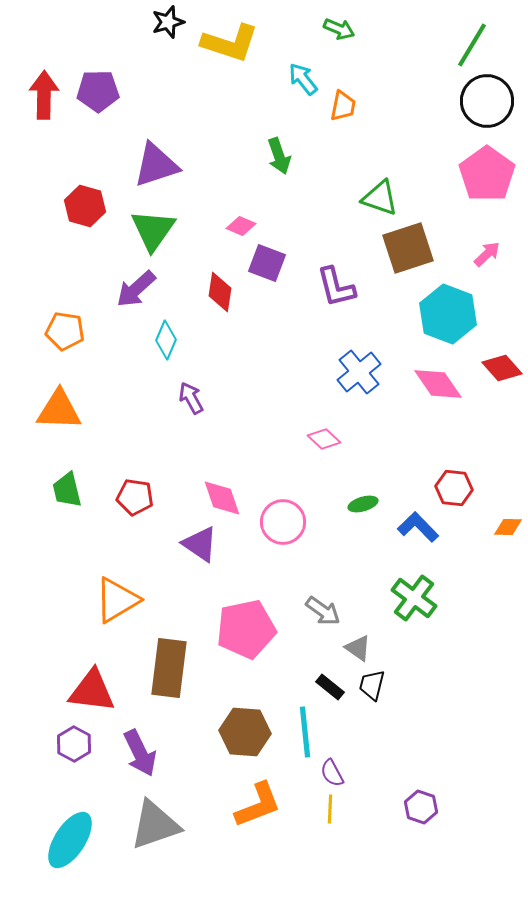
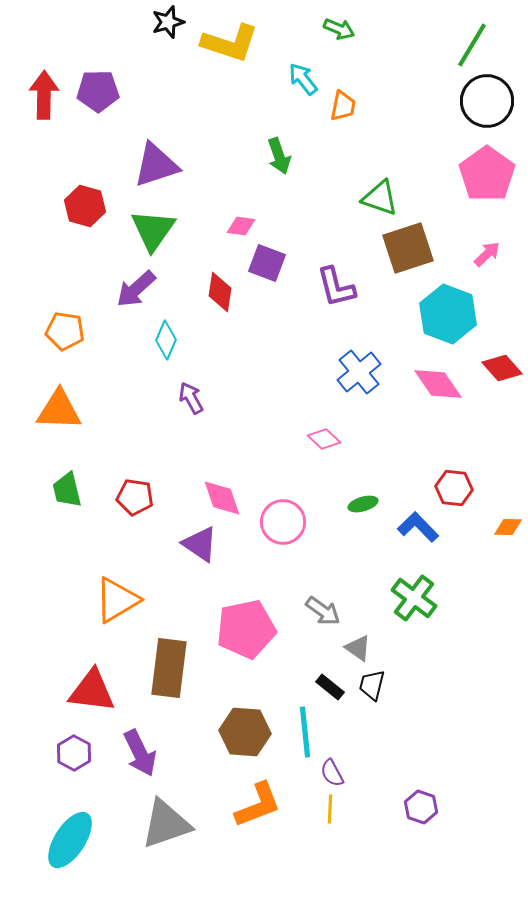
pink diamond at (241, 226): rotated 16 degrees counterclockwise
purple hexagon at (74, 744): moved 9 px down
gray triangle at (155, 825): moved 11 px right, 1 px up
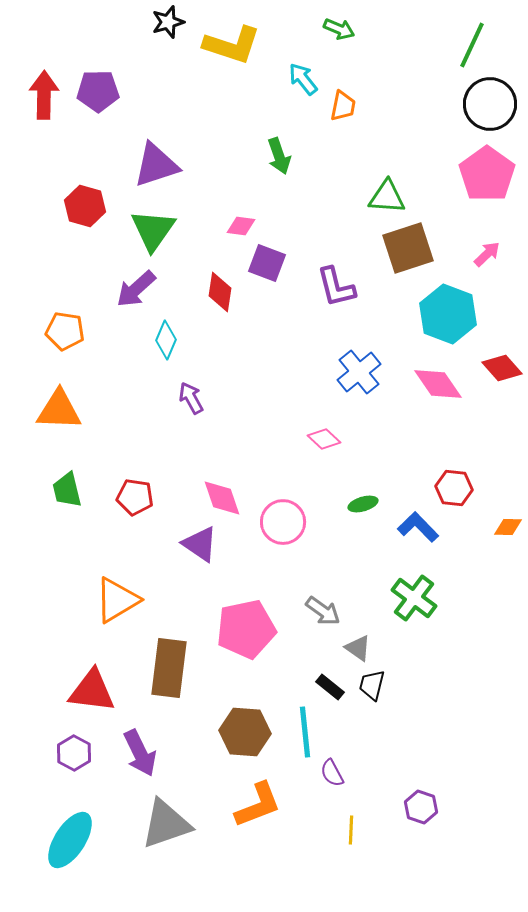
yellow L-shape at (230, 43): moved 2 px right, 2 px down
green line at (472, 45): rotated 6 degrees counterclockwise
black circle at (487, 101): moved 3 px right, 3 px down
green triangle at (380, 198): moved 7 px right, 1 px up; rotated 15 degrees counterclockwise
yellow line at (330, 809): moved 21 px right, 21 px down
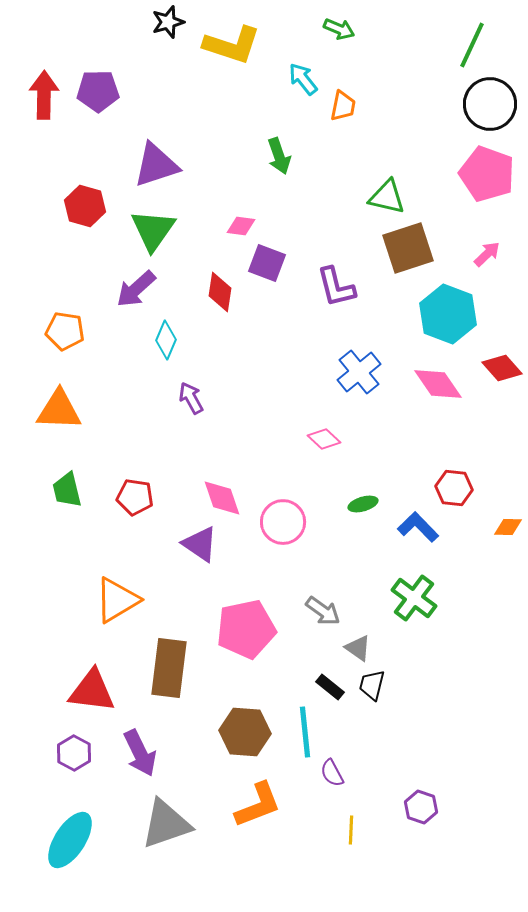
pink pentagon at (487, 174): rotated 16 degrees counterclockwise
green triangle at (387, 197): rotated 9 degrees clockwise
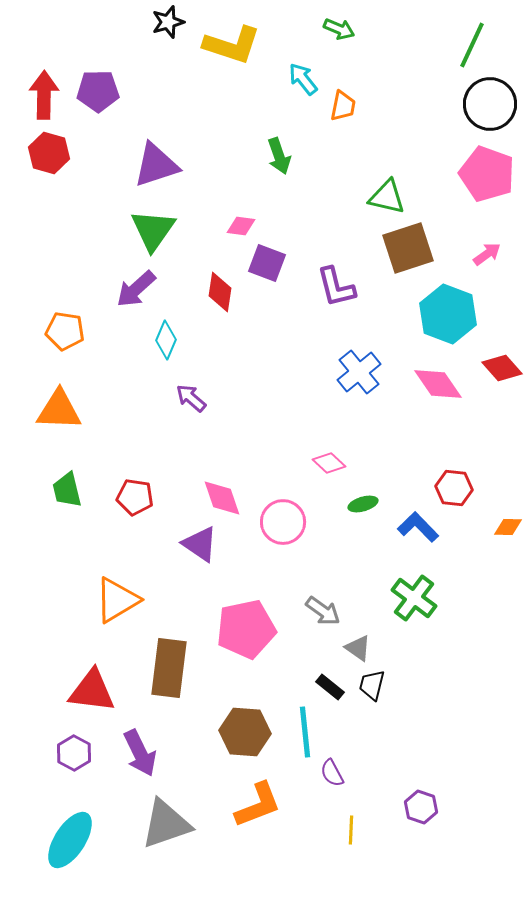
red hexagon at (85, 206): moved 36 px left, 53 px up
pink arrow at (487, 254): rotated 8 degrees clockwise
purple arrow at (191, 398): rotated 20 degrees counterclockwise
pink diamond at (324, 439): moved 5 px right, 24 px down
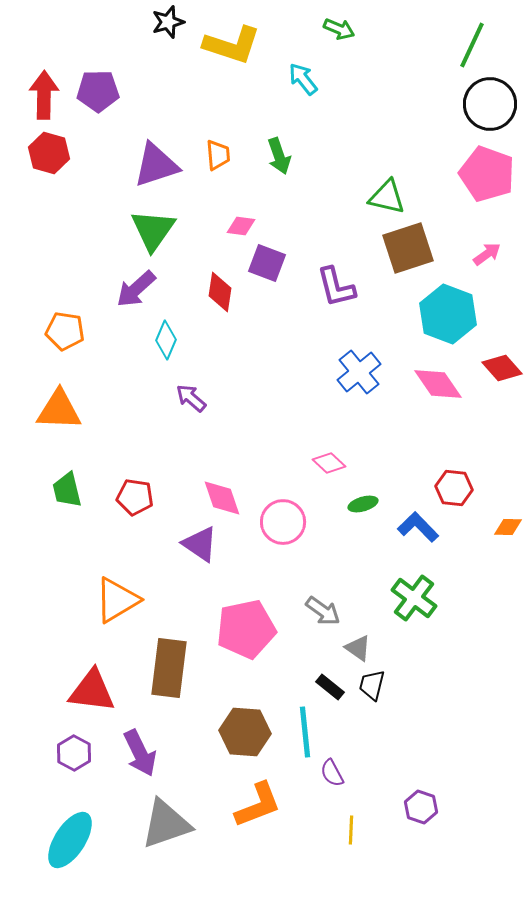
orange trapezoid at (343, 106): moved 125 px left, 49 px down; rotated 16 degrees counterclockwise
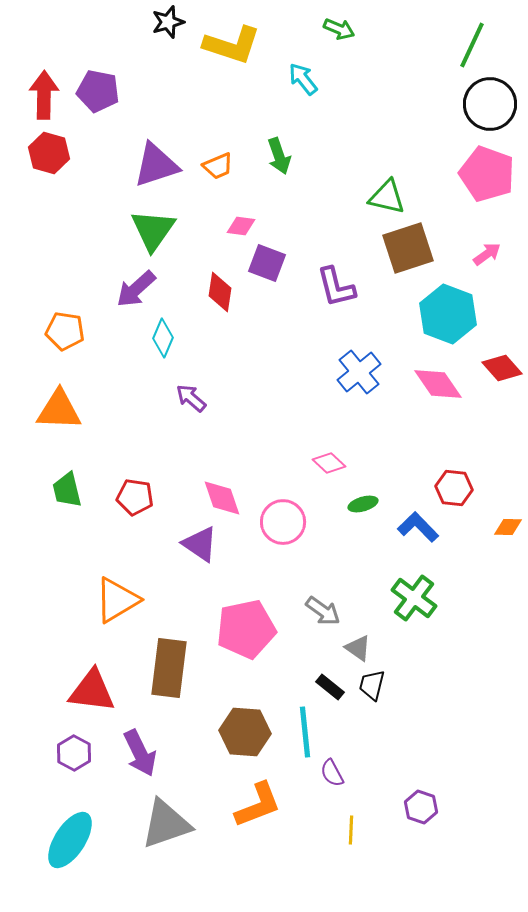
purple pentagon at (98, 91): rotated 12 degrees clockwise
orange trapezoid at (218, 155): moved 11 px down; rotated 72 degrees clockwise
cyan diamond at (166, 340): moved 3 px left, 2 px up
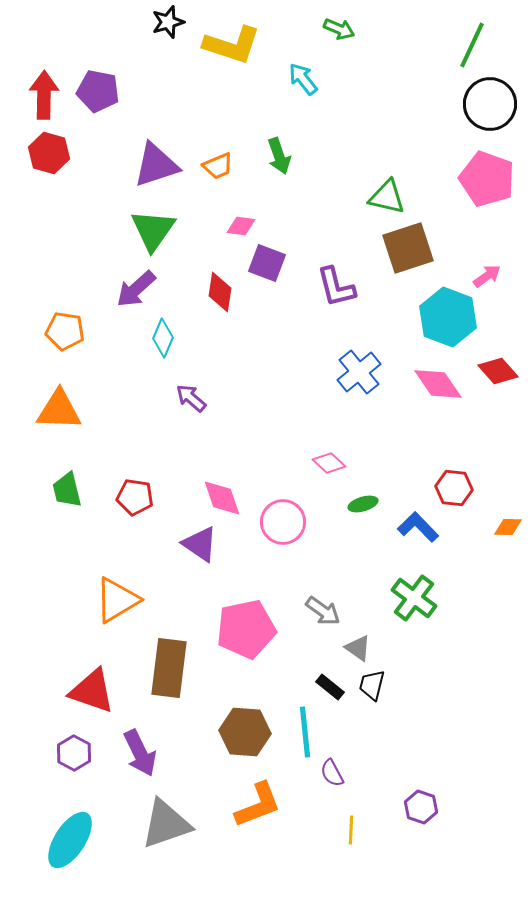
pink pentagon at (487, 174): moved 5 px down
pink arrow at (487, 254): moved 22 px down
cyan hexagon at (448, 314): moved 3 px down
red diamond at (502, 368): moved 4 px left, 3 px down
red triangle at (92, 691): rotated 12 degrees clockwise
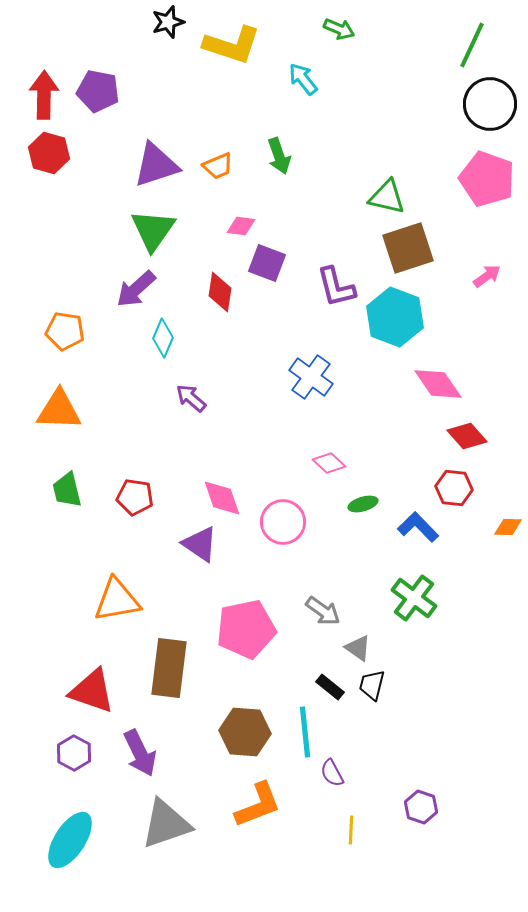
cyan hexagon at (448, 317): moved 53 px left
red diamond at (498, 371): moved 31 px left, 65 px down
blue cross at (359, 372): moved 48 px left, 5 px down; rotated 15 degrees counterclockwise
orange triangle at (117, 600): rotated 21 degrees clockwise
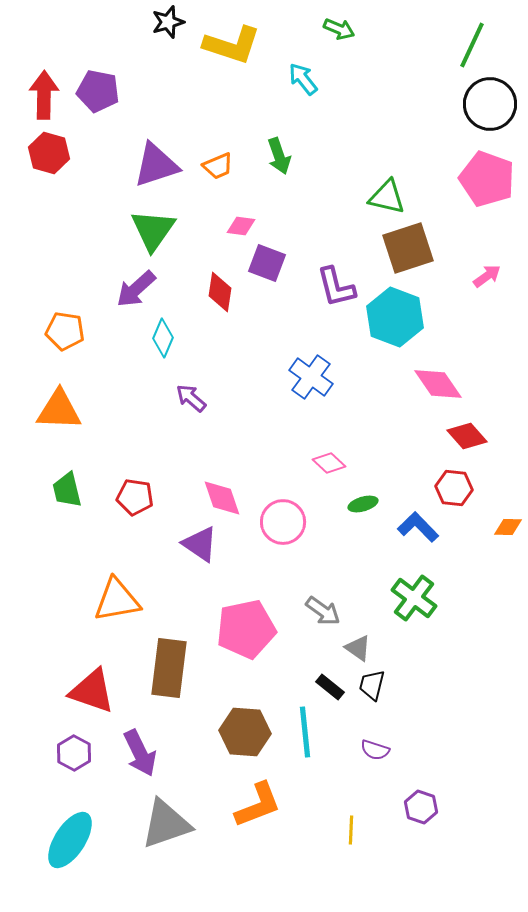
purple semicircle at (332, 773): moved 43 px right, 23 px up; rotated 44 degrees counterclockwise
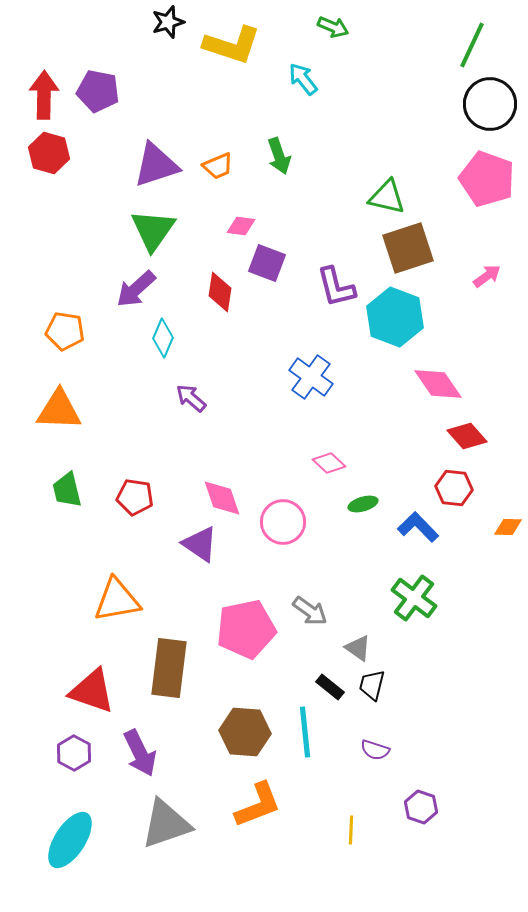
green arrow at (339, 29): moved 6 px left, 2 px up
gray arrow at (323, 611): moved 13 px left
